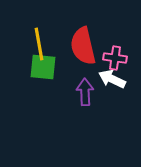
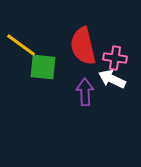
yellow line: moved 18 px left, 1 px down; rotated 44 degrees counterclockwise
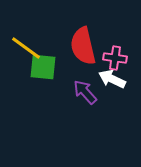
yellow line: moved 5 px right, 3 px down
purple arrow: rotated 40 degrees counterclockwise
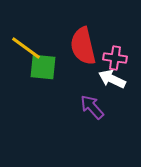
purple arrow: moved 7 px right, 15 px down
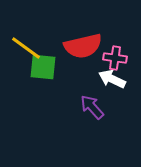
red semicircle: rotated 90 degrees counterclockwise
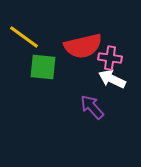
yellow line: moved 2 px left, 11 px up
pink cross: moved 5 px left
